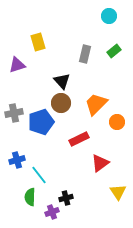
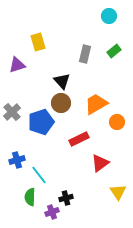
orange trapezoid: rotated 15 degrees clockwise
gray cross: moved 2 px left, 1 px up; rotated 30 degrees counterclockwise
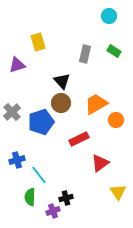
green rectangle: rotated 72 degrees clockwise
orange circle: moved 1 px left, 2 px up
purple cross: moved 1 px right, 1 px up
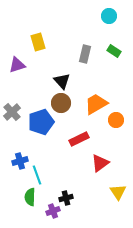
blue cross: moved 3 px right, 1 px down
cyan line: moved 2 px left; rotated 18 degrees clockwise
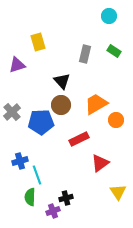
brown circle: moved 2 px down
blue pentagon: rotated 15 degrees clockwise
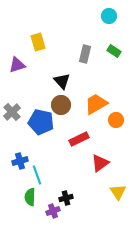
blue pentagon: rotated 15 degrees clockwise
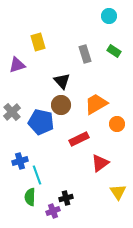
gray rectangle: rotated 30 degrees counterclockwise
orange circle: moved 1 px right, 4 px down
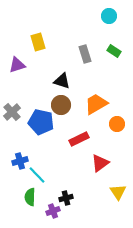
black triangle: rotated 30 degrees counterclockwise
cyan line: rotated 24 degrees counterclockwise
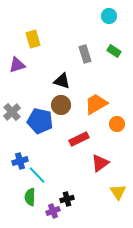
yellow rectangle: moved 5 px left, 3 px up
blue pentagon: moved 1 px left, 1 px up
black cross: moved 1 px right, 1 px down
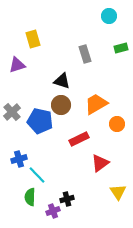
green rectangle: moved 7 px right, 3 px up; rotated 48 degrees counterclockwise
blue cross: moved 1 px left, 2 px up
